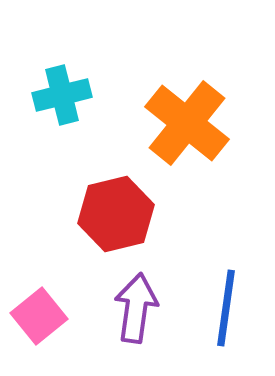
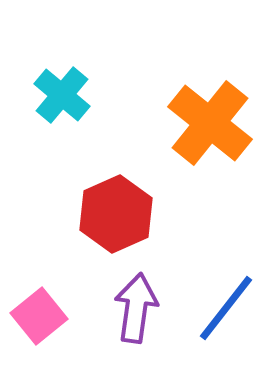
cyan cross: rotated 36 degrees counterclockwise
orange cross: moved 23 px right
red hexagon: rotated 10 degrees counterclockwise
blue line: rotated 30 degrees clockwise
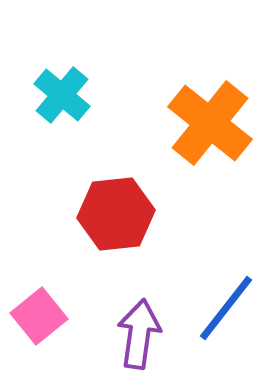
red hexagon: rotated 18 degrees clockwise
purple arrow: moved 3 px right, 26 px down
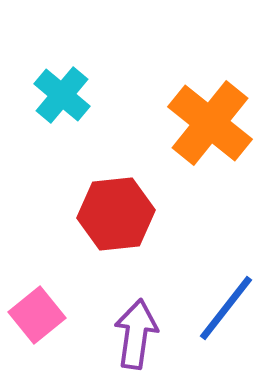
pink square: moved 2 px left, 1 px up
purple arrow: moved 3 px left
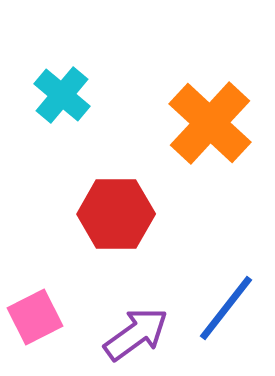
orange cross: rotated 4 degrees clockwise
red hexagon: rotated 6 degrees clockwise
pink square: moved 2 px left, 2 px down; rotated 12 degrees clockwise
purple arrow: rotated 46 degrees clockwise
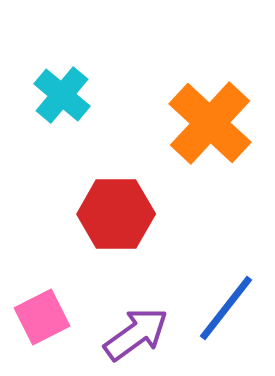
pink square: moved 7 px right
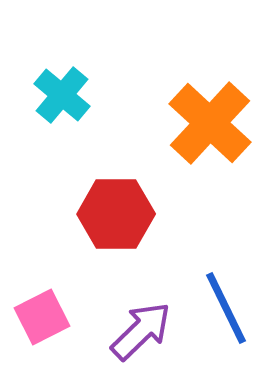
blue line: rotated 64 degrees counterclockwise
purple arrow: moved 5 px right, 3 px up; rotated 8 degrees counterclockwise
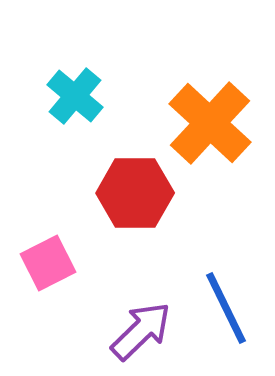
cyan cross: moved 13 px right, 1 px down
red hexagon: moved 19 px right, 21 px up
pink square: moved 6 px right, 54 px up
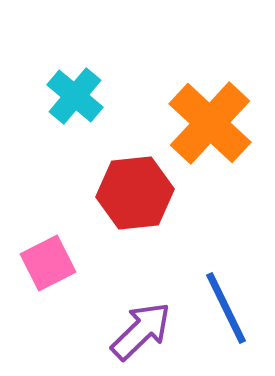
red hexagon: rotated 6 degrees counterclockwise
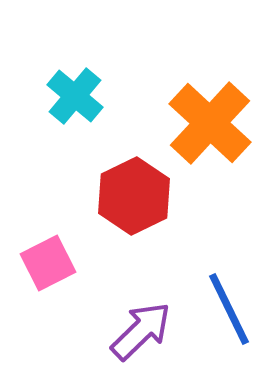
red hexagon: moved 1 px left, 3 px down; rotated 20 degrees counterclockwise
blue line: moved 3 px right, 1 px down
